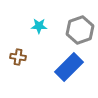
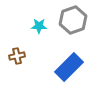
gray hexagon: moved 7 px left, 10 px up
brown cross: moved 1 px left, 1 px up; rotated 21 degrees counterclockwise
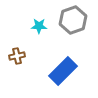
blue rectangle: moved 6 px left, 4 px down
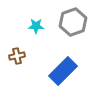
gray hexagon: moved 2 px down
cyan star: moved 3 px left
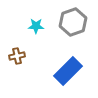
blue rectangle: moved 5 px right
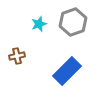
cyan star: moved 3 px right, 2 px up; rotated 21 degrees counterclockwise
blue rectangle: moved 1 px left
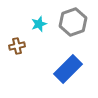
brown cross: moved 10 px up
blue rectangle: moved 1 px right, 2 px up
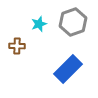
brown cross: rotated 14 degrees clockwise
